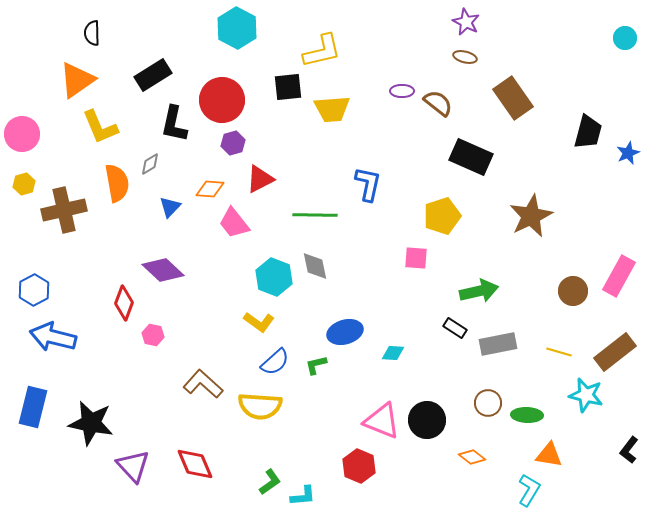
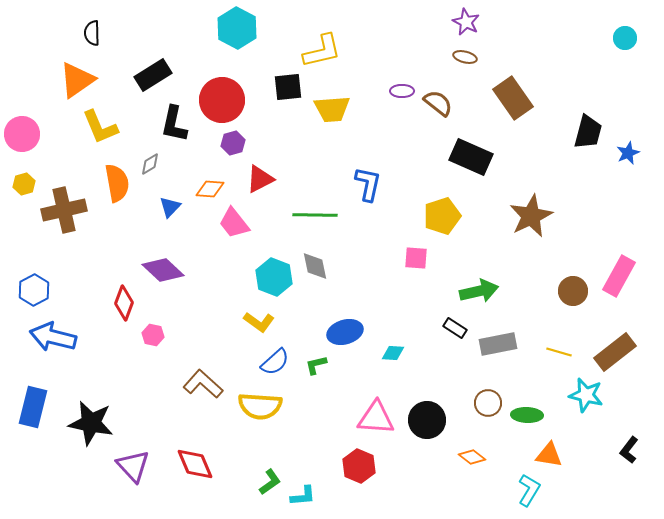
pink triangle at (382, 421): moved 6 px left, 3 px up; rotated 18 degrees counterclockwise
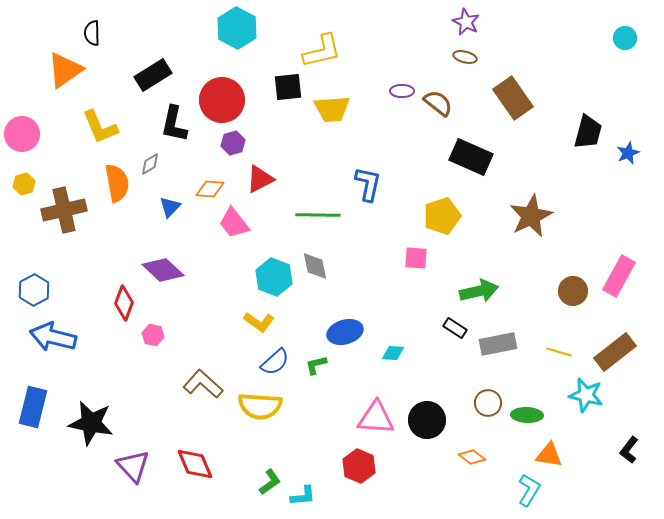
orange triangle at (77, 80): moved 12 px left, 10 px up
green line at (315, 215): moved 3 px right
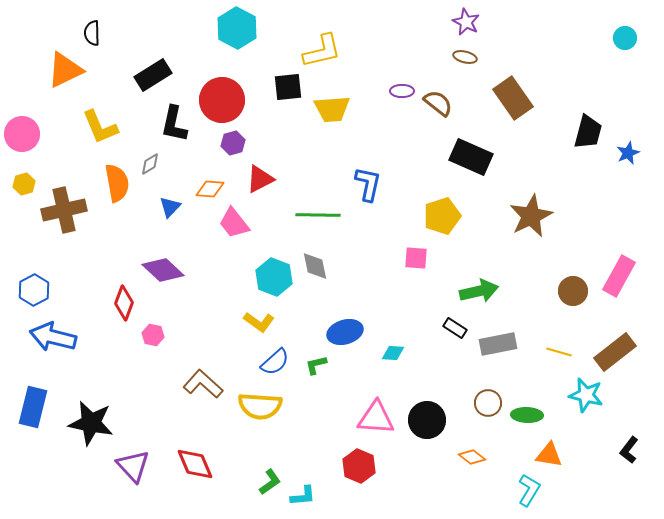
orange triangle at (65, 70): rotated 9 degrees clockwise
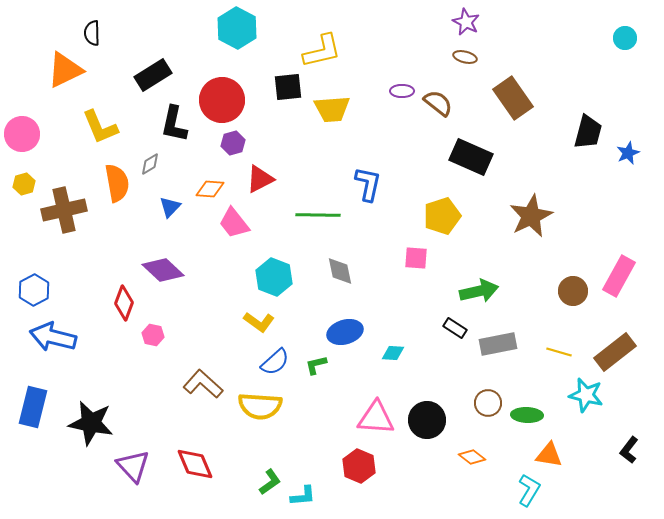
gray diamond at (315, 266): moved 25 px right, 5 px down
